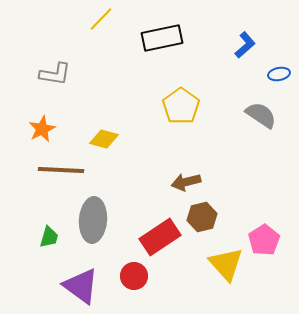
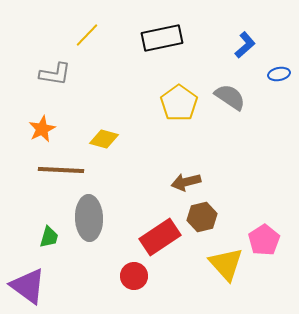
yellow line: moved 14 px left, 16 px down
yellow pentagon: moved 2 px left, 3 px up
gray semicircle: moved 31 px left, 18 px up
gray ellipse: moved 4 px left, 2 px up; rotated 6 degrees counterclockwise
purple triangle: moved 53 px left
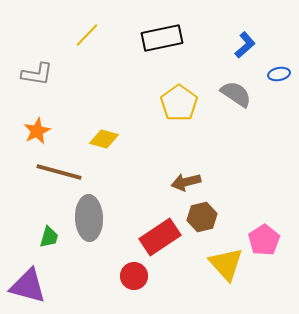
gray L-shape: moved 18 px left
gray semicircle: moved 6 px right, 3 px up
orange star: moved 5 px left, 2 px down
brown line: moved 2 px left, 2 px down; rotated 12 degrees clockwise
purple triangle: rotated 21 degrees counterclockwise
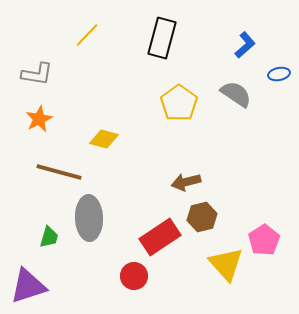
black rectangle: rotated 63 degrees counterclockwise
orange star: moved 2 px right, 12 px up
purple triangle: rotated 33 degrees counterclockwise
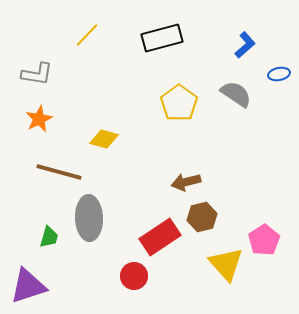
black rectangle: rotated 60 degrees clockwise
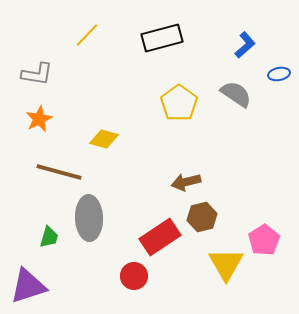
yellow triangle: rotated 12 degrees clockwise
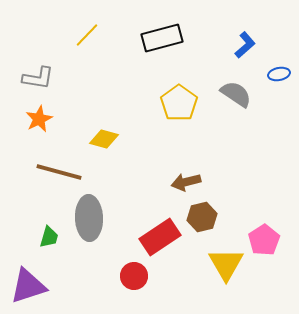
gray L-shape: moved 1 px right, 4 px down
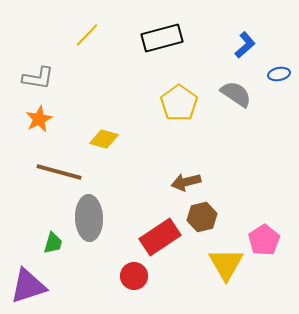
green trapezoid: moved 4 px right, 6 px down
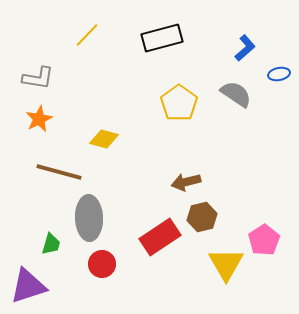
blue L-shape: moved 3 px down
green trapezoid: moved 2 px left, 1 px down
red circle: moved 32 px left, 12 px up
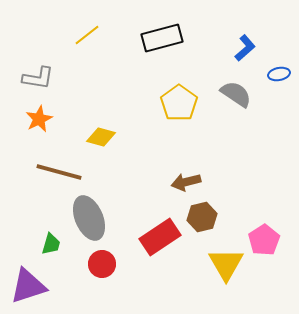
yellow line: rotated 8 degrees clockwise
yellow diamond: moved 3 px left, 2 px up
gray ellipse: rotated 21 degrees counterclockwise
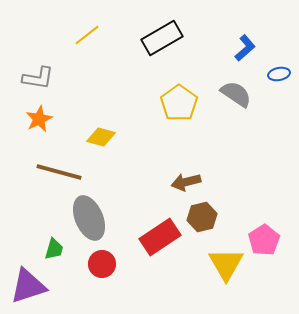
black rectangle: rotated 15 degrees counterclockwise
green trapezoid: moved 3 px right, 5 px down
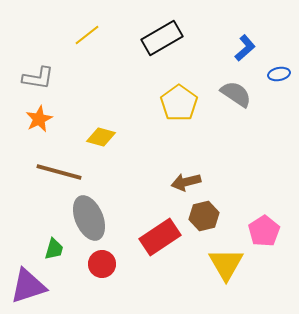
brown hexagon: moved 2 px right, 1 px up
pink pentagon: moved 9 px up
